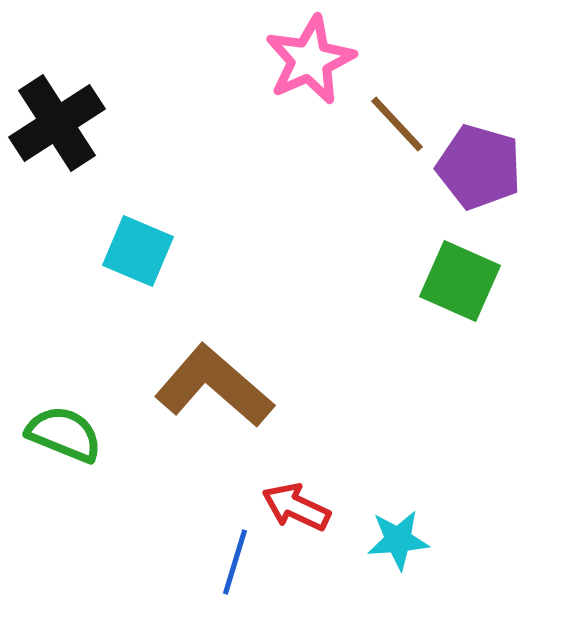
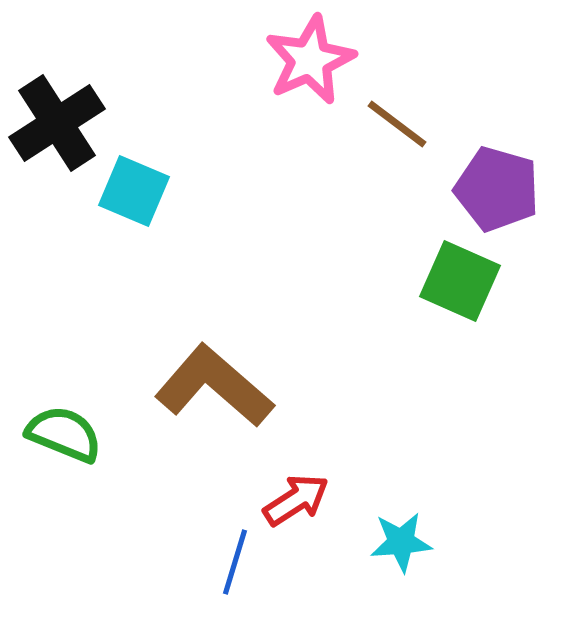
brown line: rotated 10 degrees counterclockwise
purple pentagon: moved 18 px right, 22 px down
cyan square: moved 4 px left, 60 px up
red arrow: moved 7 px up; rotated 122 degrees clockwise
cyan star: moved 3 px right, 2 px down
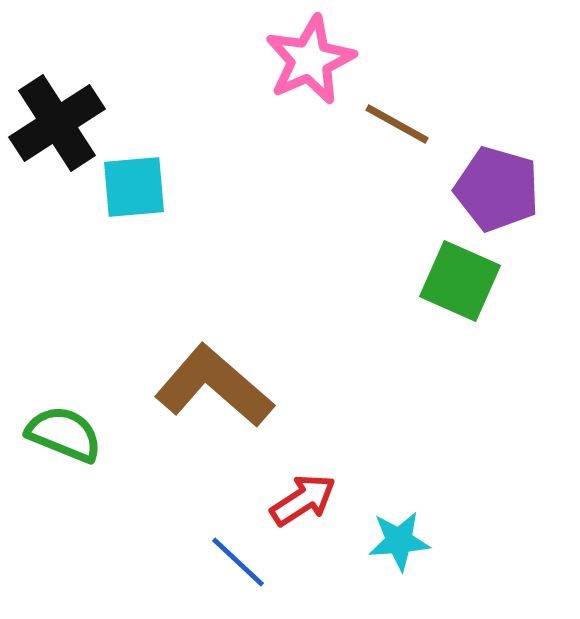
brown line: rotated 8 degrees counterclockwise
cyan square: moved 4 px up; rotated 28 degrees counterclockwise
red arrow: moved 7 px right
cyan star: moved 2 px left, 1 px up
blue line: moved 3 px right; rotated 64 degrees counterclockwise
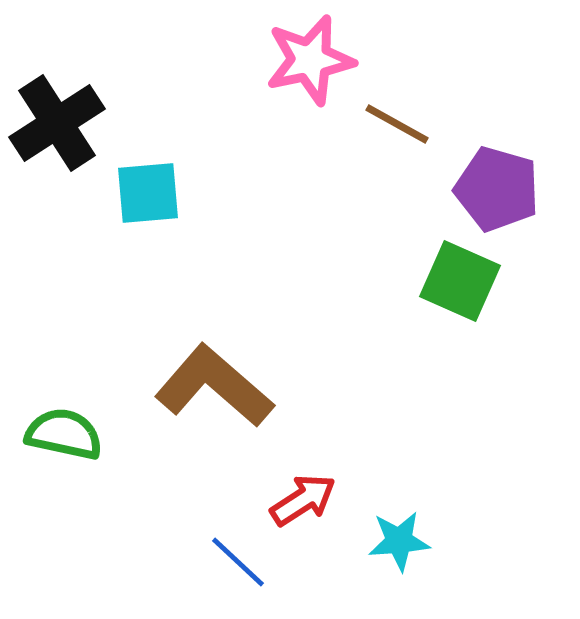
pink star: rotated 12 degrees clockwise
cyan square: moved 14 px right, 6 px down
green semicircle: rotated 10 degrees counterclockwise
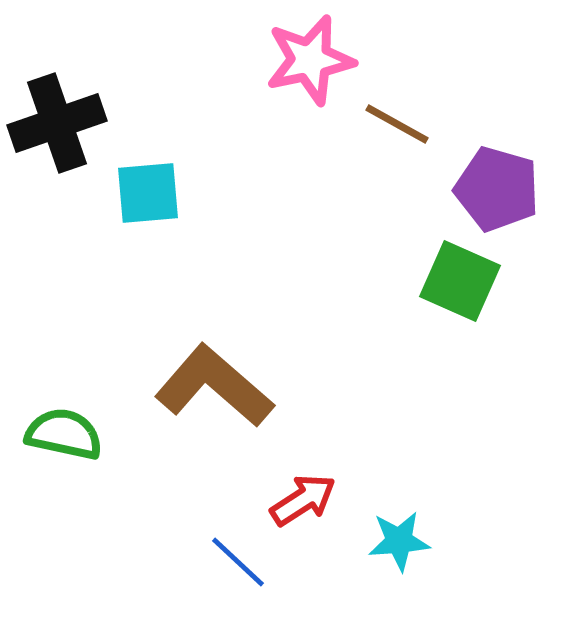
black cross: rotated 14 degrees clockwise
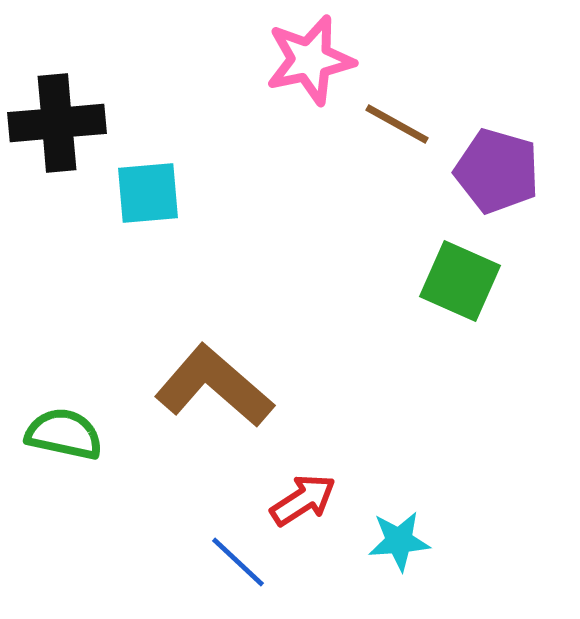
black cross: rotated 14 degrees clockwise
purple pentagon: moved 18 px up
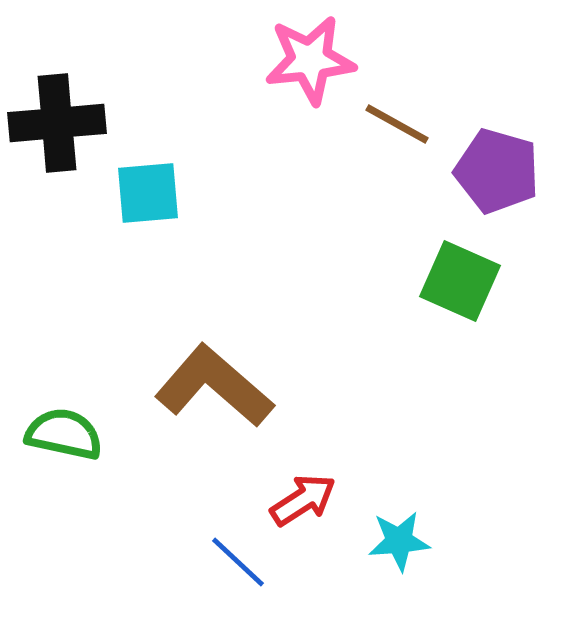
pink star: rotated 6 degrees clockwise
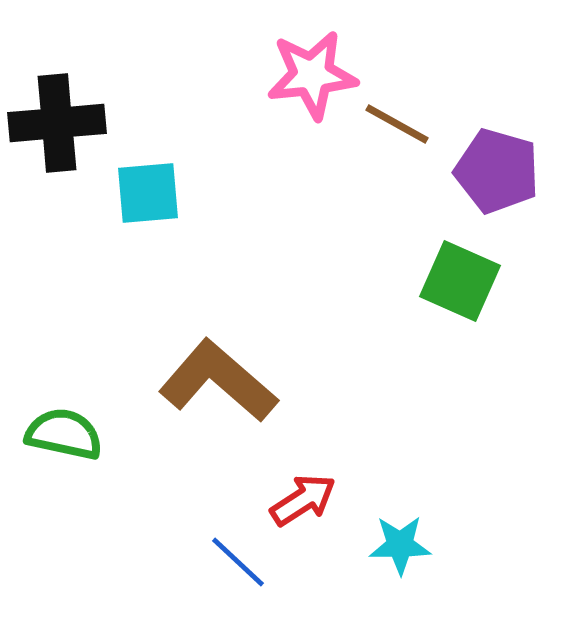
pink star: moved 2 px right, 15 px down
brown L-shape: moved 4 px right, 5 px up
cyan star: moved 1 px right, 4 px down; rotated 4 degrees clockwise
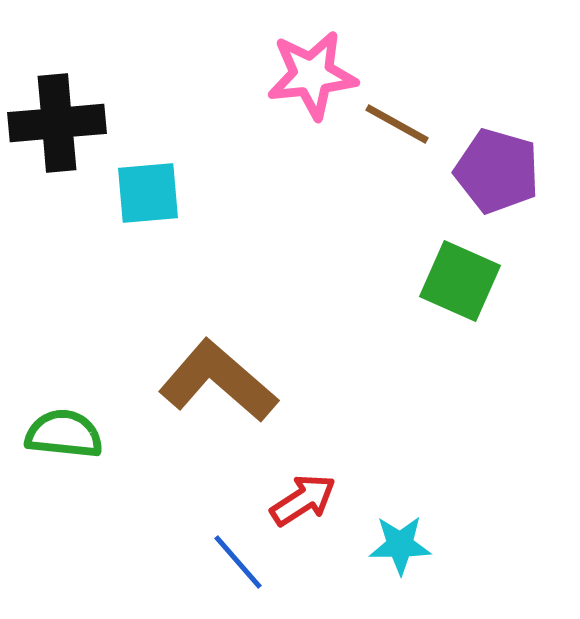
green semicircle: rotated 6 degrees counterclockwise
blue line: rotated 6 degrees clockwise
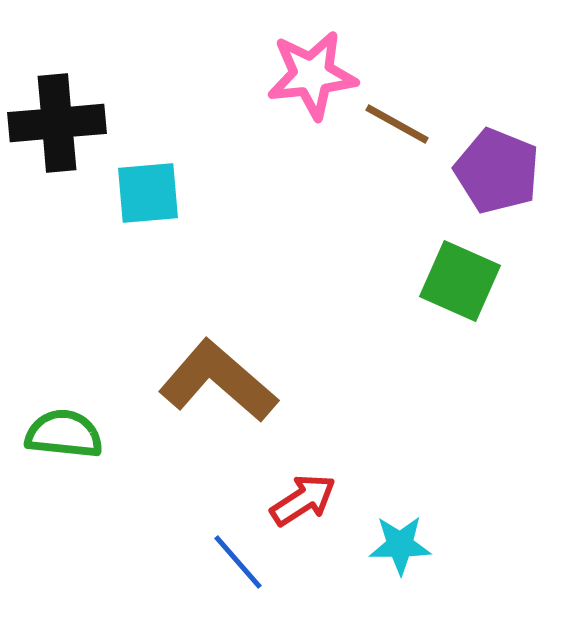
purple pentagon: rotated 6 degrees clockwise
